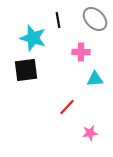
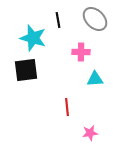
red line: rotated 48 degrees counterclockwise
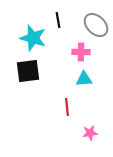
gray ellipse: moved 1 px right, 6 px down
black square: moved 2 px right, 1 px down
cyan triangle: moved 11 px left
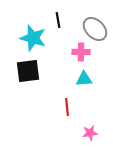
gray ellipse: moved 1 px left, 4 px down
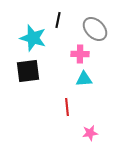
black line: rotated 21 degrees clockwise
pink cross: moved 1 px left, 2 px down
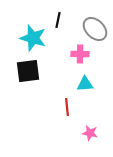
cyan triangle: moved 1 px right, 5 px down
pink star: rotated 21 degrees clockwise
